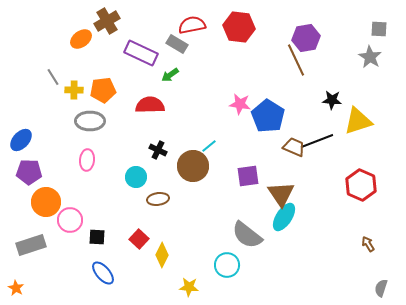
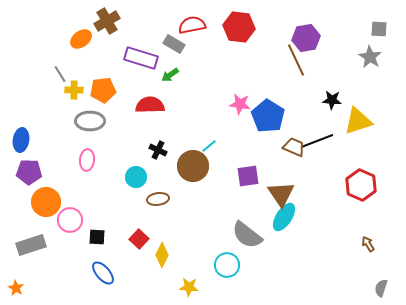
gray rectangle at (177, 44): moved 3 px left
purple rectangle at (141, 53): moved 5 px down; rotated 8 degrees counterclockwise
gray line at (53, 77): moved 7 px right, 3 px up
blue ellipse at (21, 140): rotated 35 degrees counterclockwise
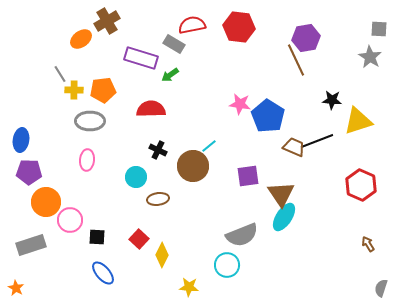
red semicircle at (150, 105): moved 1 px right, 4 px down
gray semicircle at (247, 235): moved 5 px left; rotated 60 degrees counterclockwise
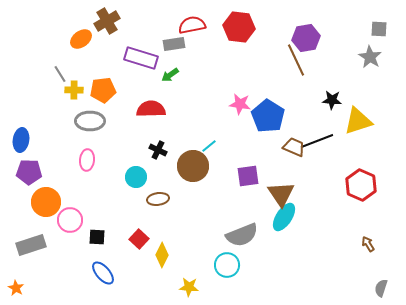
gray rectangle at (174, 44): rotated 40 degrees counterclockwise
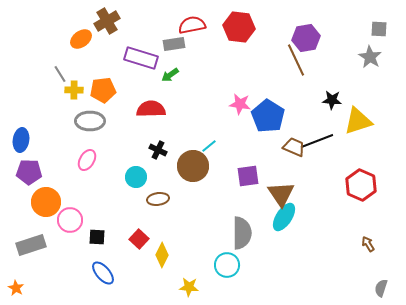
pink ellipse at (87, 160): rotated 25 degrees clockwise
gray semicircle at (242, 235): moved 2 px up; rotated 68 degrees counterclockwise
